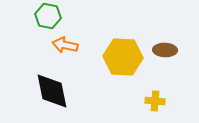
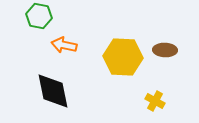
green hexagon: moved 9 px left
orange arrow: moved 1 px left
black diamond: moved 1 px right
yellow cross: rotated 24 degrees clockwise
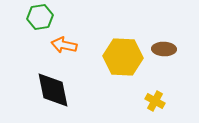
green hexagon: moved 1 px right, 1 px down; rotated 20 degrees counterclockwise
brown ellipse: moved 1 px left, 1 px up
black diamond: moved 1 px up
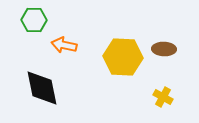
green hexagon: moved 6 px left, 3 px down; rotated 10 degrees clockwise
black diamond: moved 11 px left, 2 px up
yellow cross: moved 8 px right, 4 px up
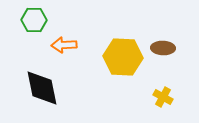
orange arrow: rotated 15 degrees counterclockwise
brown ellipse: moved 1 px left, 1 px up
